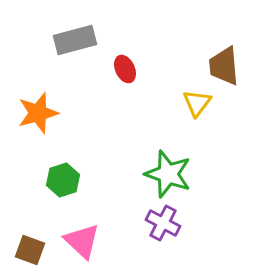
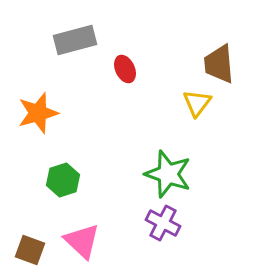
brown trapezoid: moved 5 px left, 2 px up
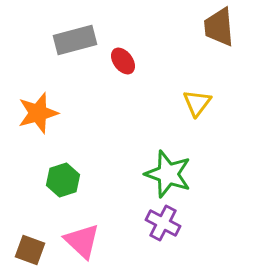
brown trapezoid: moved 37 px up
red ellipse: moved 2 px left, 8 px up; rotated 12 degrees counterclockwise
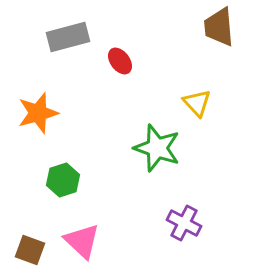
gray rectangle: moved 7 px left, 3 px up
red ellipse: moved 3 px left
yellow triangle: rotated 20 degrees counterclockwise
green star: moved 11 px left, 26 px up
purple cross: moved 21 px right
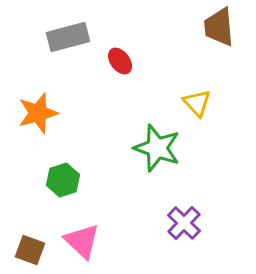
purple cross: rotated 16 degrees clockwise
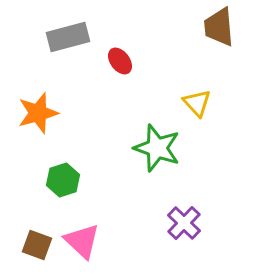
brown square: moved 7 px right, 5 px up
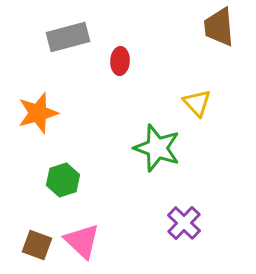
red ellipse: rotated 40 degrees clockwise
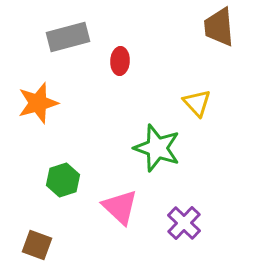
orange star: moved 10 px up
pink triangle: moved 38 px right, 34 px up
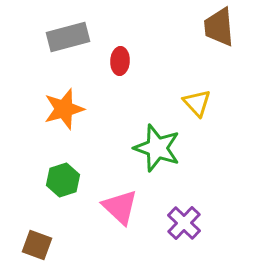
orange star: moved 26 px right, 6 px down
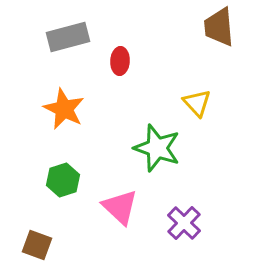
orange star: rotated 30 degrees counterclockwise
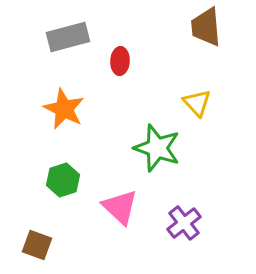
brown trapezoid: moved 13 px left
purple cross: rotated 8 degrees clockwise
